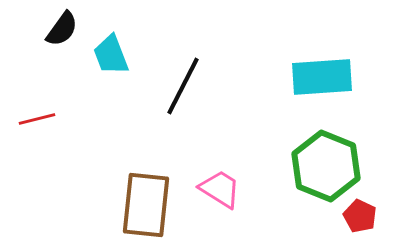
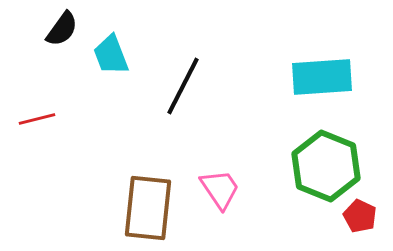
pink trapezoid: rotated 24 degrees clockwise
brown rectangle: moved 2 px right, 3 px down
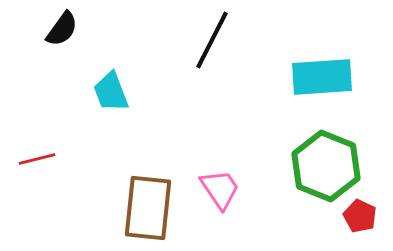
cyan trapezoid: moved 37 px down
black line: moved 29 px right, 46 px up
red line: moved 40 px down
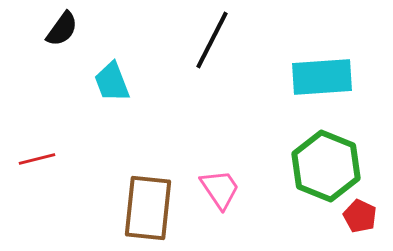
cyan trapezoid: moved 1 px right, 10 px up
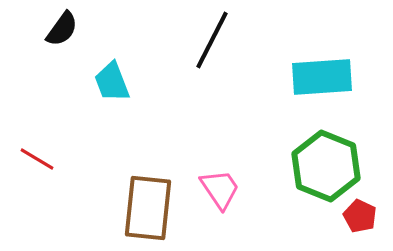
red line: rotated 45 degrees clockwise
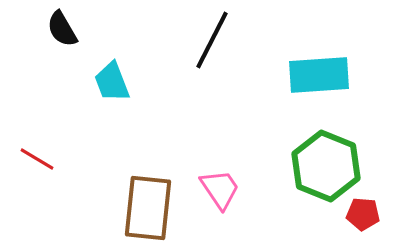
black semicircle: rotated 114 degrees clockwise
cyan rectangle: moved 3 px left, 2 px up
red pentagon: moved 3 px right, 2 px up; rotated 20 degrees counterclockwise
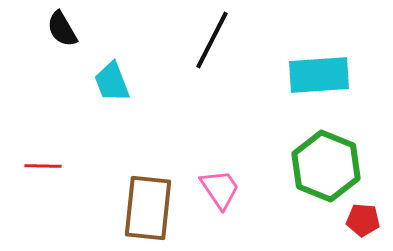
red line: moved 6 px right, 7 px down; rotated 30 degrees counterclockwise
red pentagon: moved 6 px down
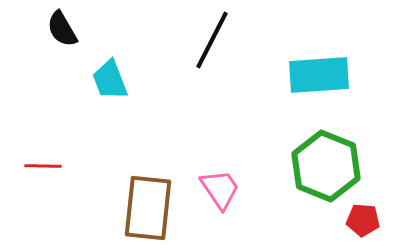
cyan trapezoid: moved 2 px left, 2 px up
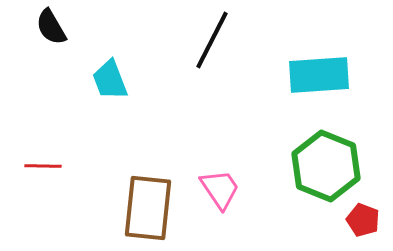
black semicircle: moved 11 px left, 2 px up
red pentagon: rotated 16 degrees clockwise
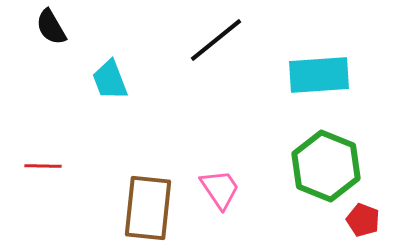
black line: moved 4 px right; rotated 24 degrees clockwise
